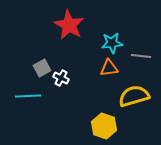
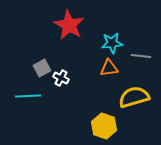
yellow semicircle: moved 1 px down
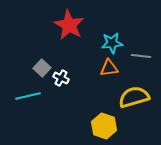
gray square: rotated 18 degrees counterclockwise
cyan line: rotated 10 degrees counterclockwise
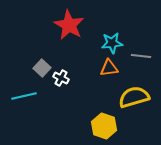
cyan line: moved 4 px left
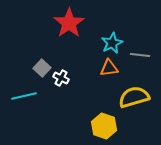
red star: moved 2 px up; rotated 8 degrees clockwise
cyan star: rotated 20 degrees counterclockwise
gray line: moved 1 px left, 1 px up
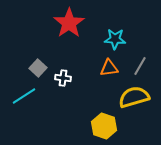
cyan star: moved 3 px right, 4 px up; rotated 30 degrees clockwise
gray line: moved 11 px down; rotated 66 degrees counterclockwise
gray square: moved 4 px left
white cross: moved 2 px right; rotated 21 degrees counterclockwise
cyan line: rotated 20 degrees counterclockwise
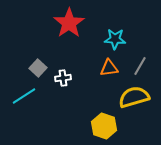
white cross: rotated 14 degrees counterclockwise
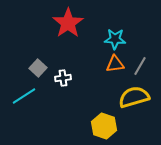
red star: moved 1 px left
orange triangle: moved 6 px right, 4 px up
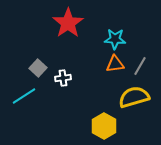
yellow hexagon: rotated 10 degrees clockwise
